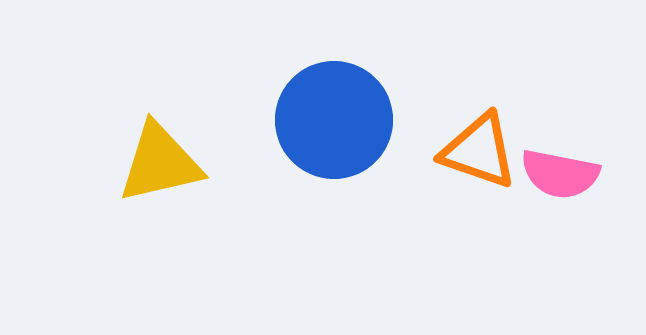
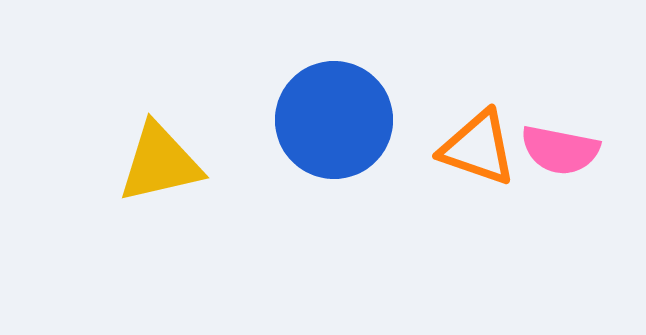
orange triangle: moved 1 px left, 3 px up
pink semicircle: moved 24 px up
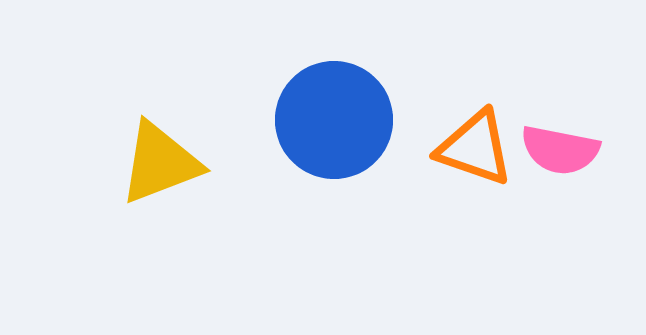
orange triangle: moved 3 px left
yellow triangle: rotated 8 degrees counterclockwise
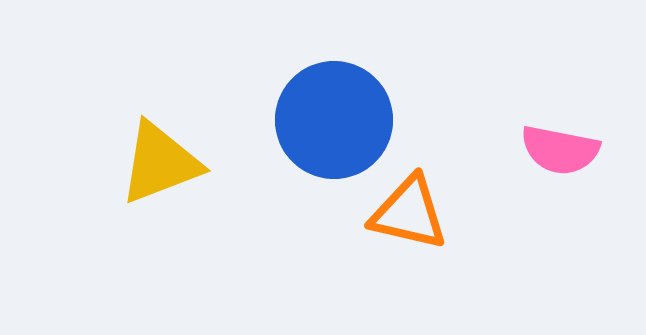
orange triangle: moved 66 px left, 65 px down; rotated 6 degrees counterclockwise
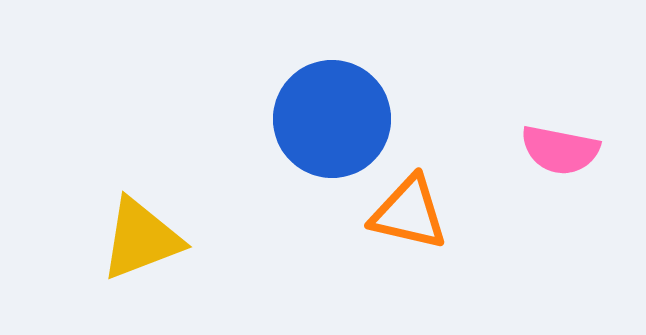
blue circle: moved 2 px left, 1 px up
yellow triangle: moved 19 px left, 76 px down
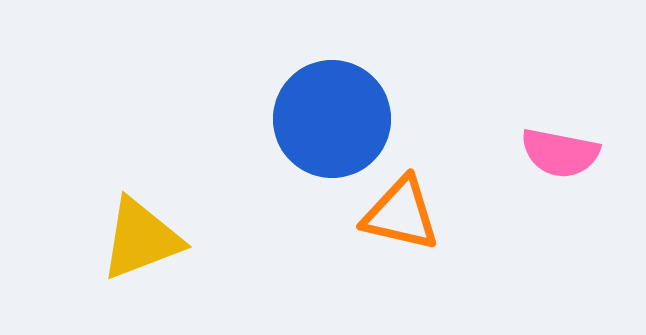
pink semicircle: moved 3 px down
orange triangle: moved 8 px left, 1 px down
